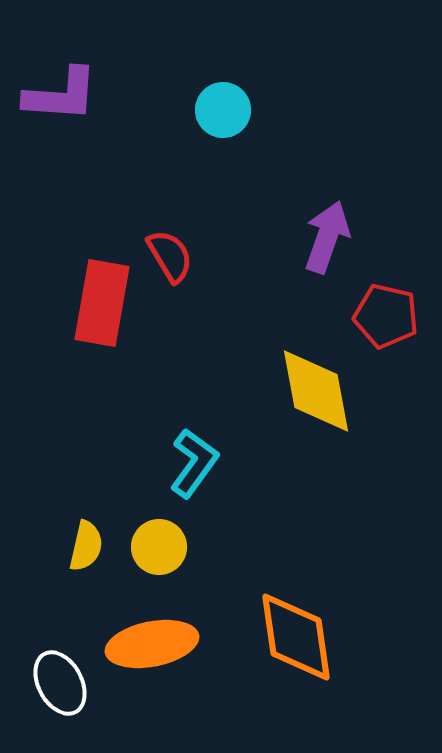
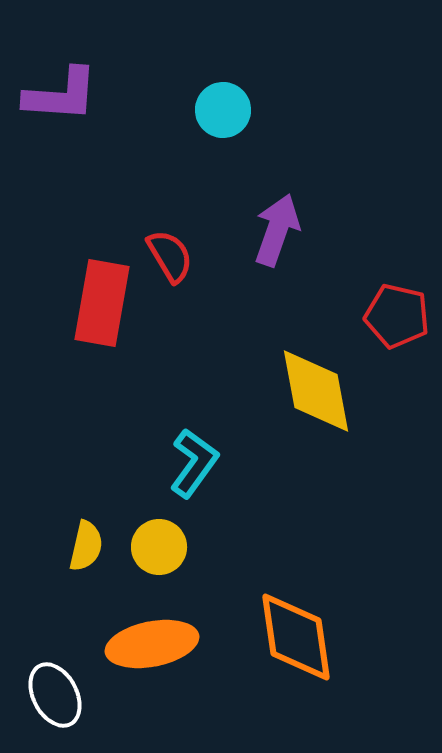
purple arrow: moved 50 px left, 7 px up
red pentagon: moved 11 px right
white ellipse: moved 5 px left, 12 px down
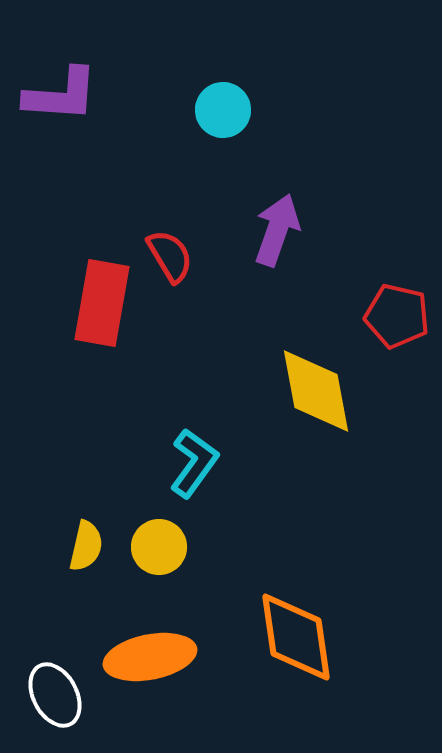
orange ellipse: moved 2 px left, 13 px down
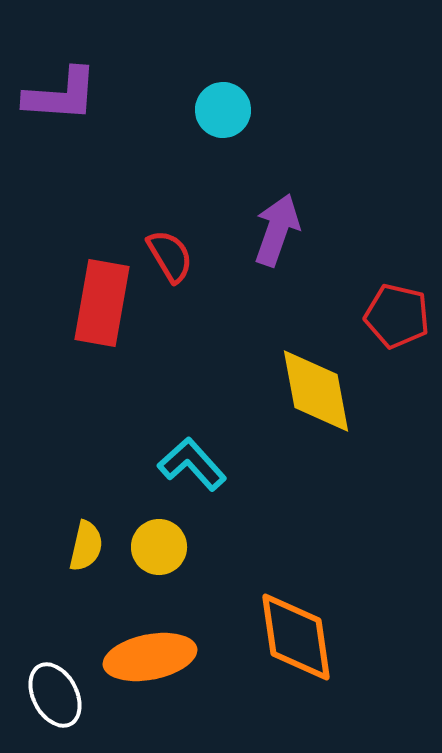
cyan L-shape: moved 2 px left, 1 px down; rotated 78 degrees counterclockwise
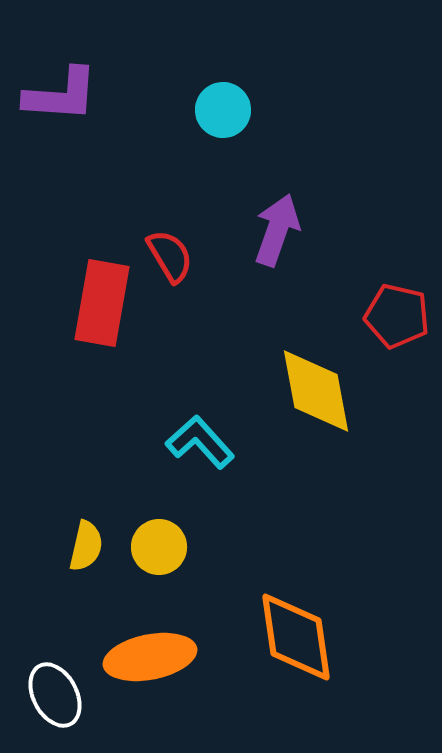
cyan L-shape: moved 8 px right, 22 px up
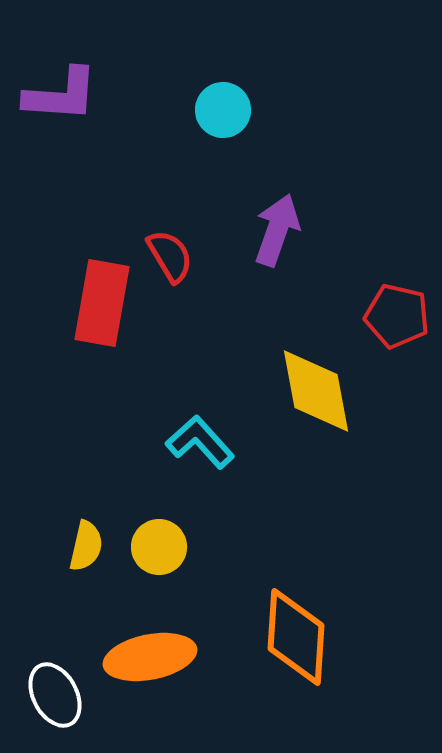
orange diamond: rotated 12 degrees clockwise
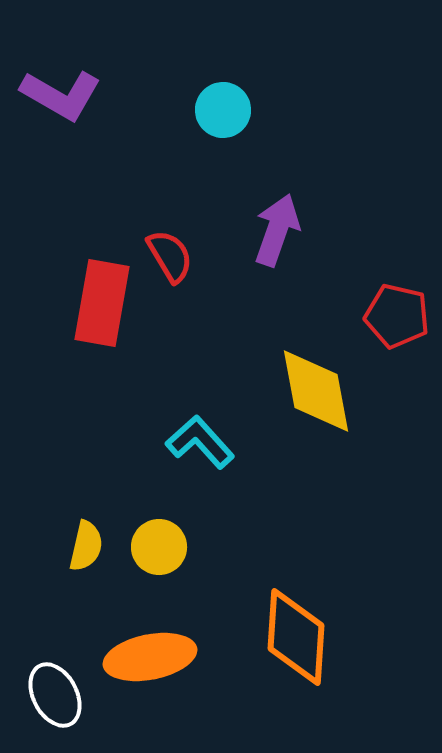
purple L-shape: rotated 26 degrees clockwise
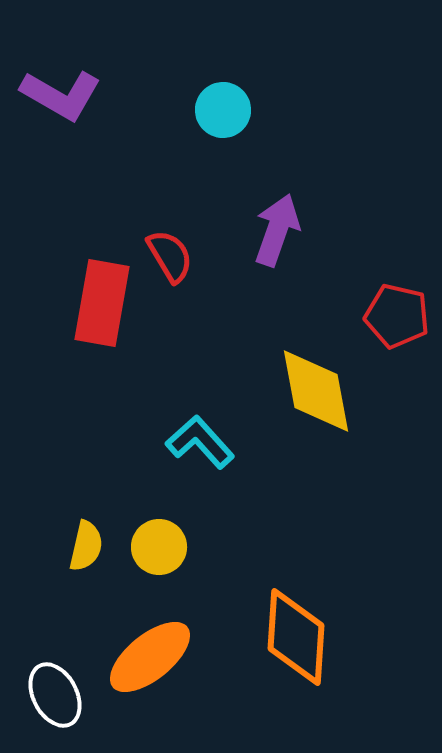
orange ellipse: rotated 28 degrees counterclockwise
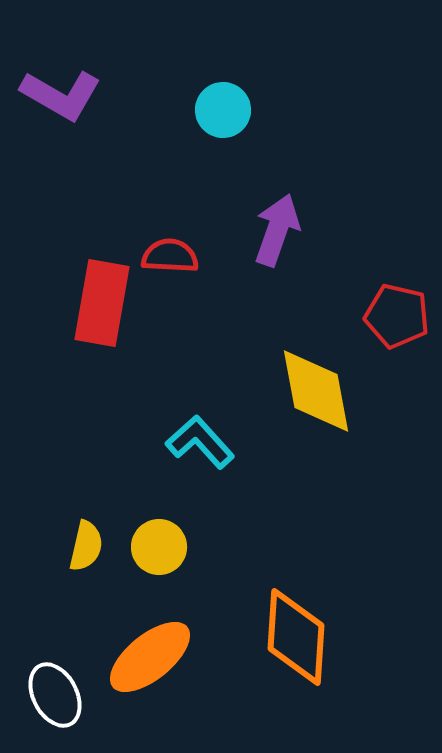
red semicircle: rotated 56 degrees counterclockwise
